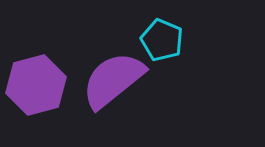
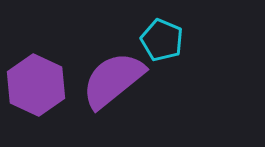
purple hexagon: rotated 20 degrees counterclockwise
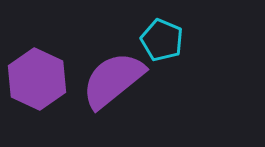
purple hexagon: moved 1 px right, 6 px up
